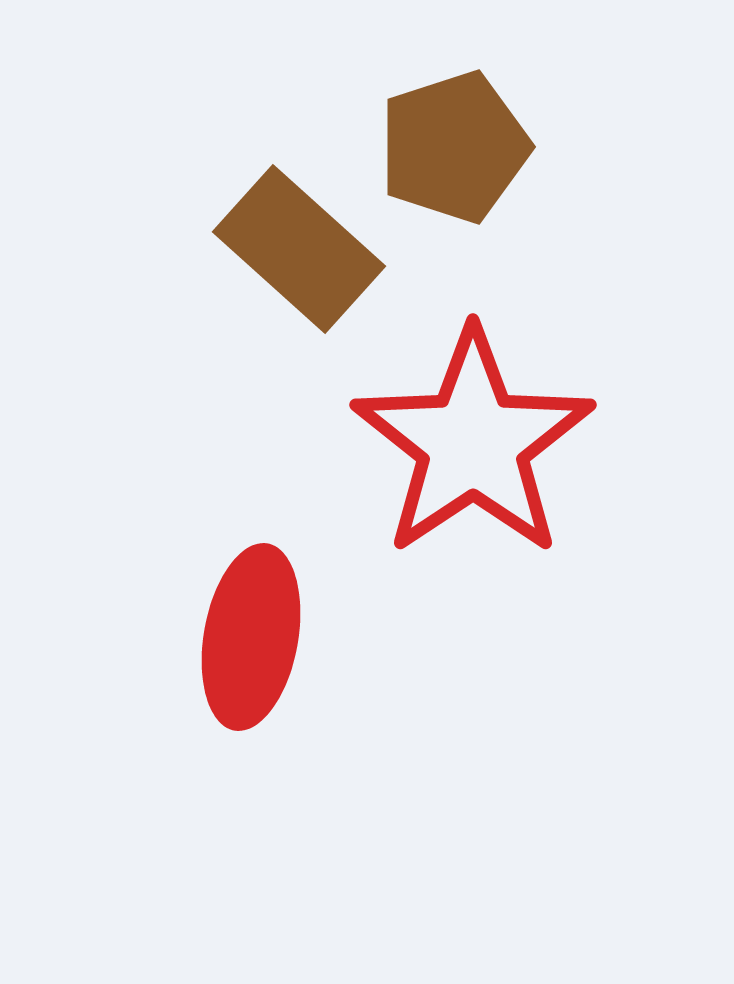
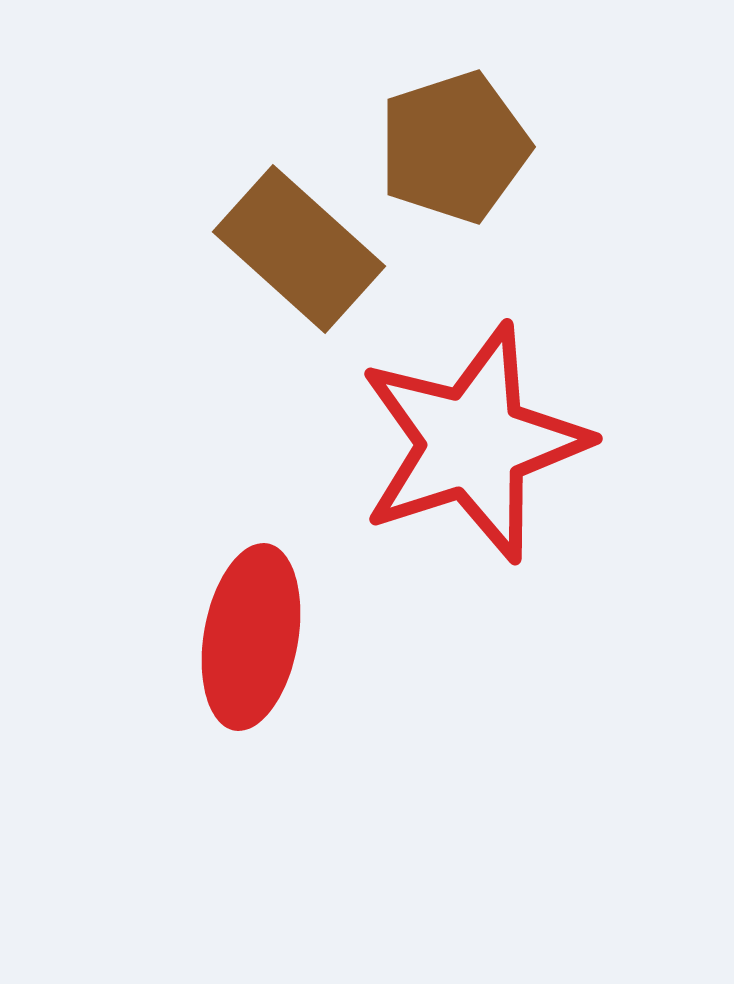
red star: rotated 16 degrees clockwise
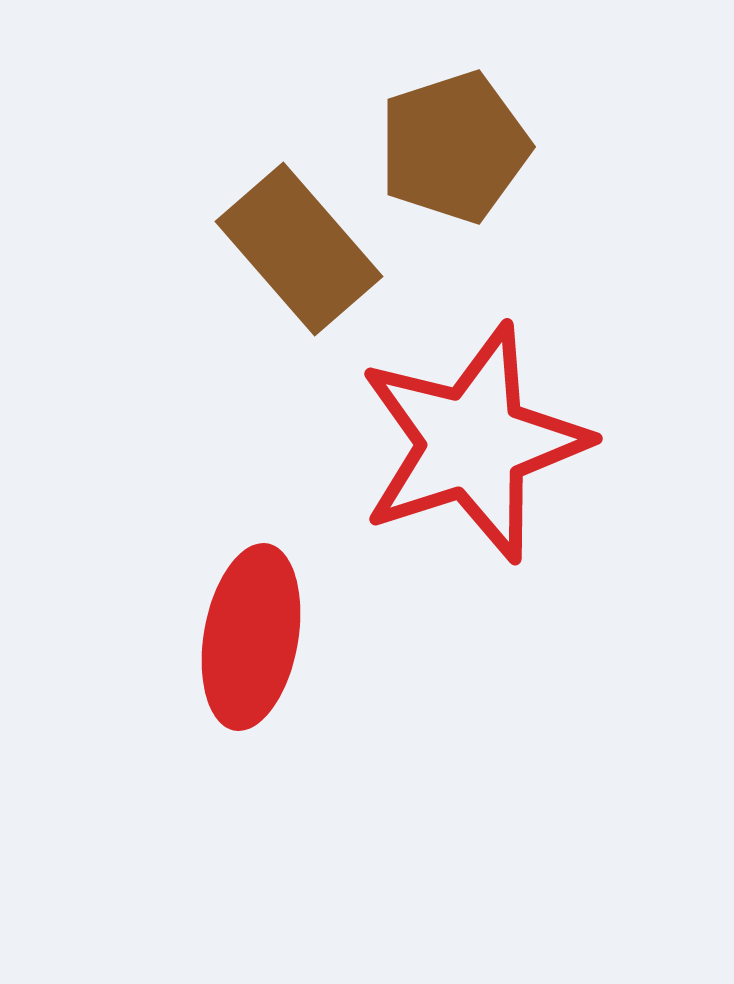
brown rectangle: rotated 7 degrees clockwise
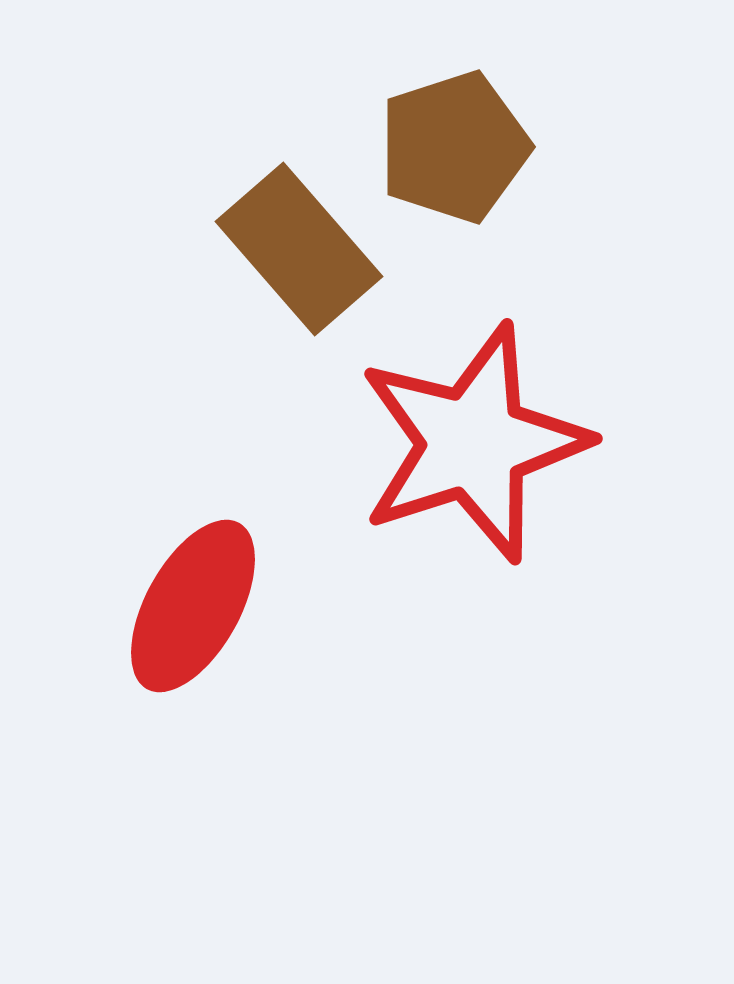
red ellipse: moved 58 px left, 31 px up; rotated 19 degrees clockwise
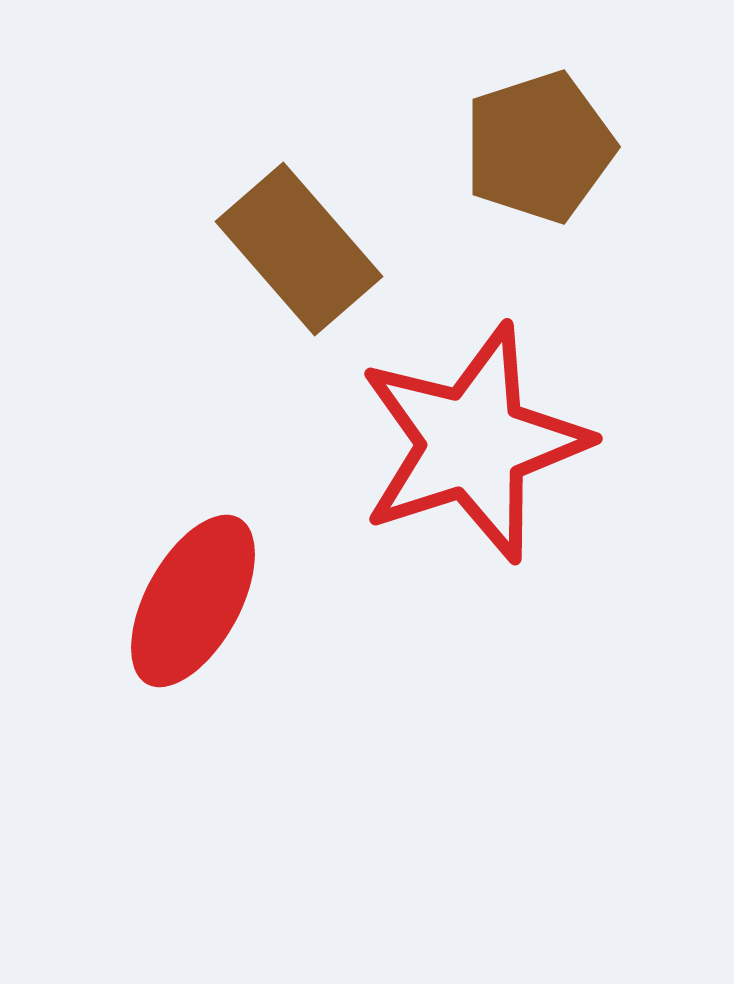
brown pentagon: moved 85 px right
red ellipse: moved 5 px up
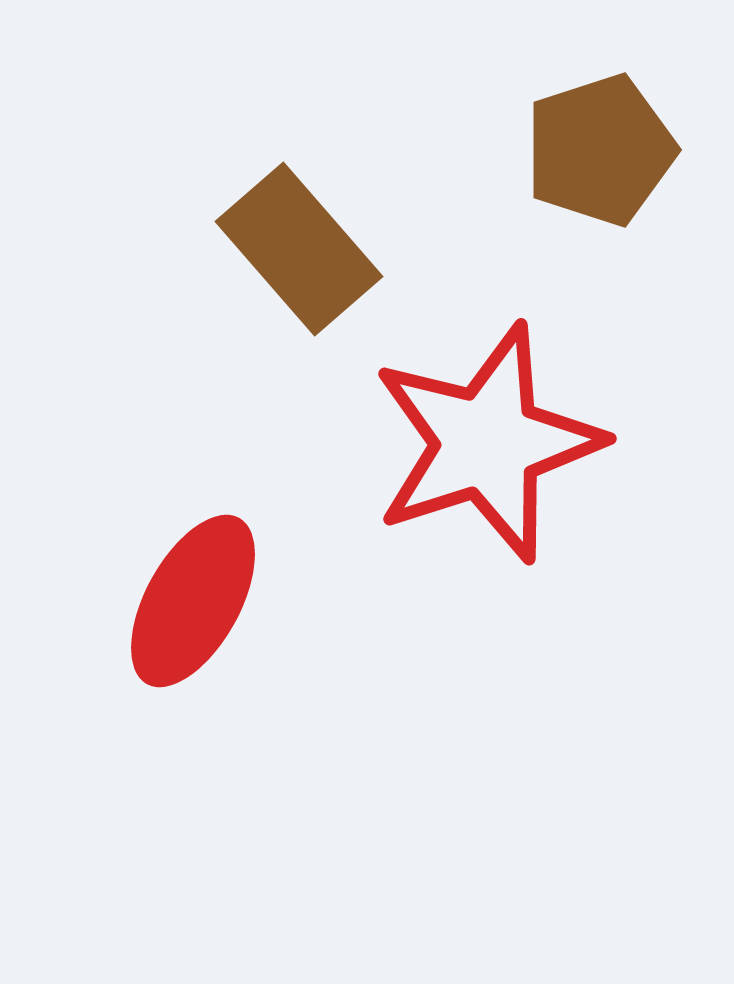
brown pentagon: moved 61 px right, 3 px down
red star: moved 14 px right
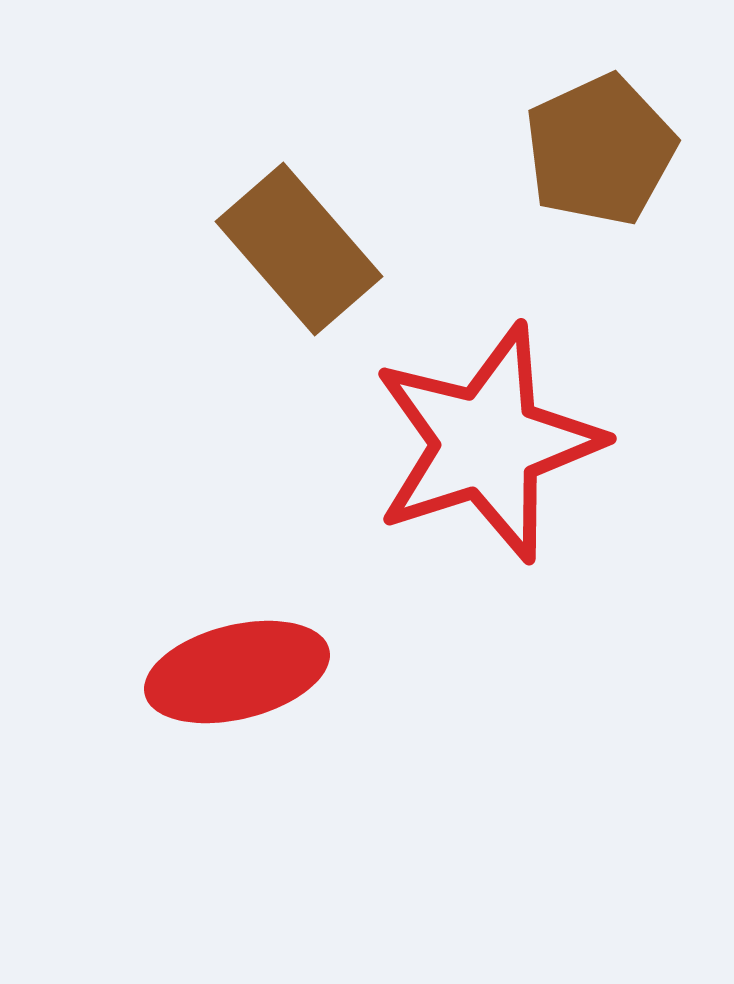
brown pentagon: rotated 7 degrees counterclockwise
red ellipse: moved 44 px right, 71 px down; rotated 47 degrees clockwise
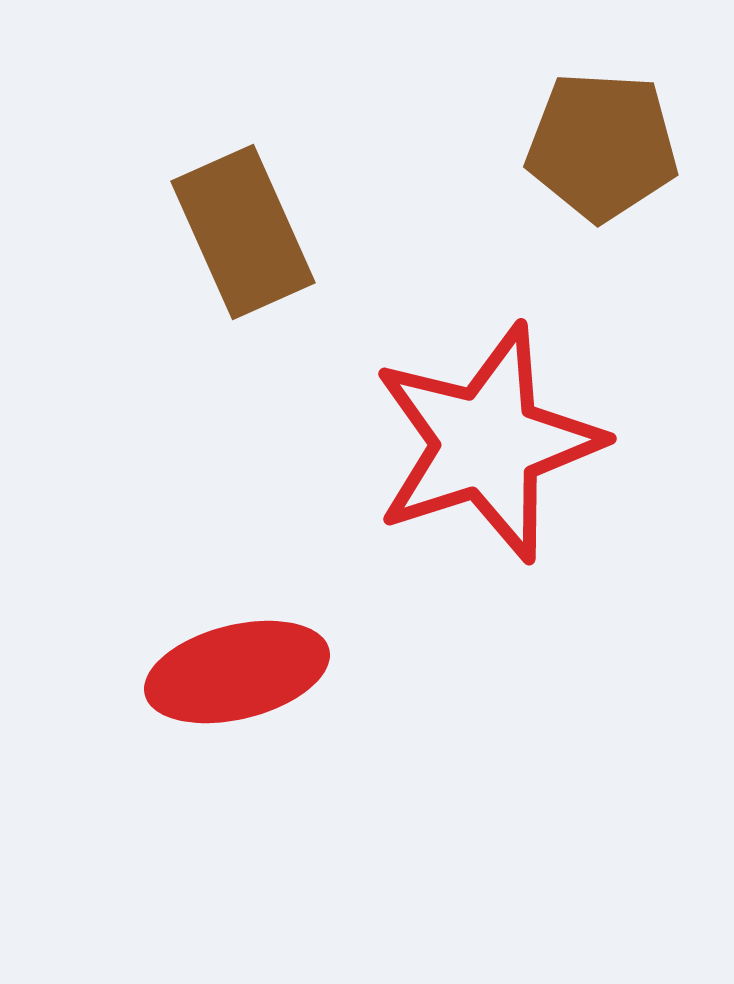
brown pentagon: moved 2 px right, 4 px up; rotated 28 degrees clockwise
brown rectangle: moved 56 px left, 17 px up; rotated 17 degrees clockwise
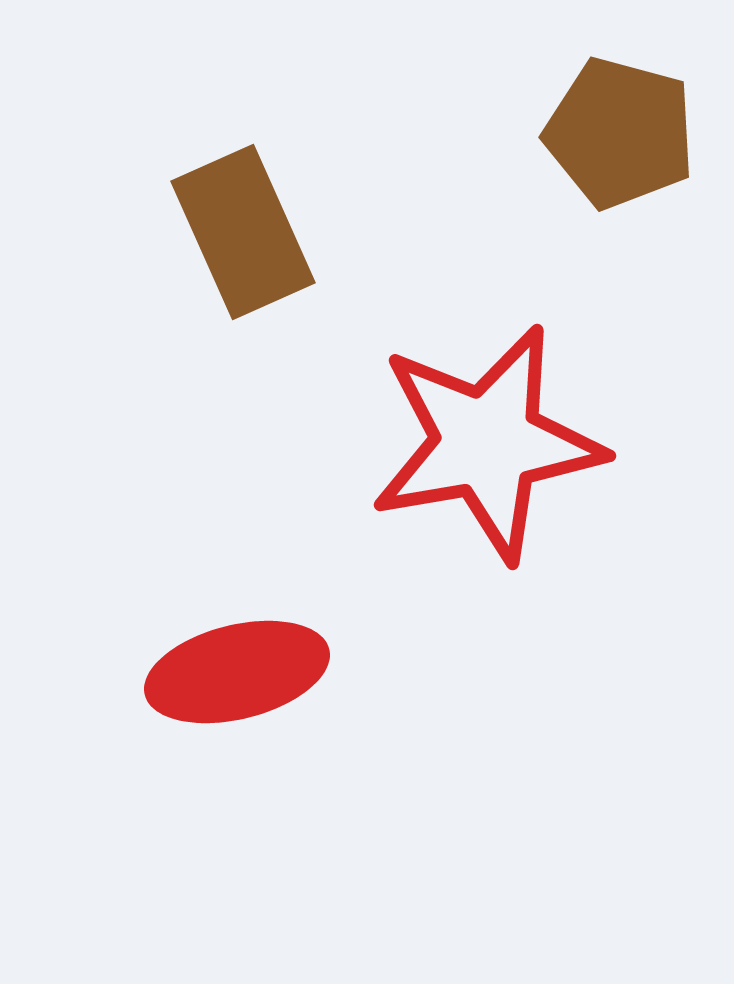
brown pentagon: moved 18 px right, 13 px up; rotated 12 degrees clockwise
red star: rotated 8 degrees clockwise
